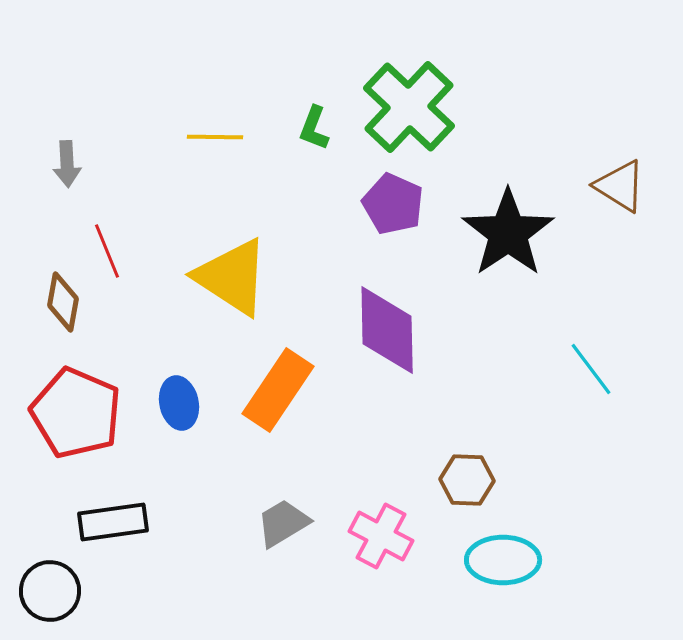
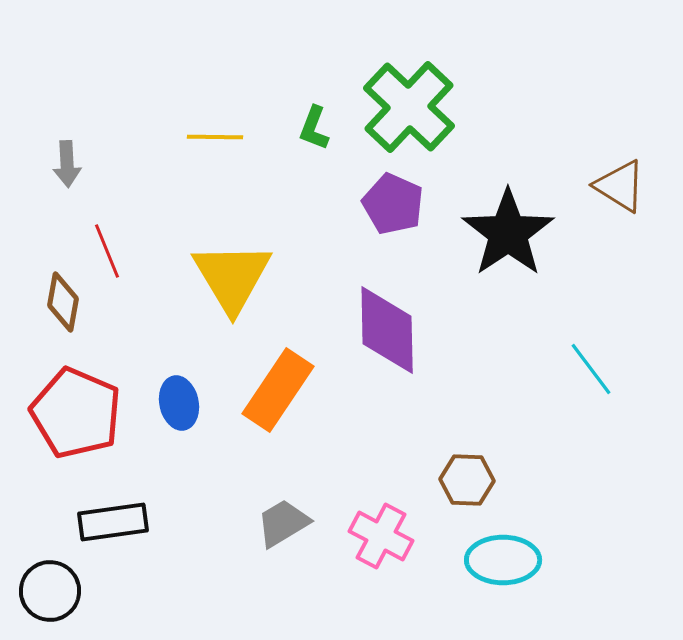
yellow triangle: rotated 26 degrees clockwise
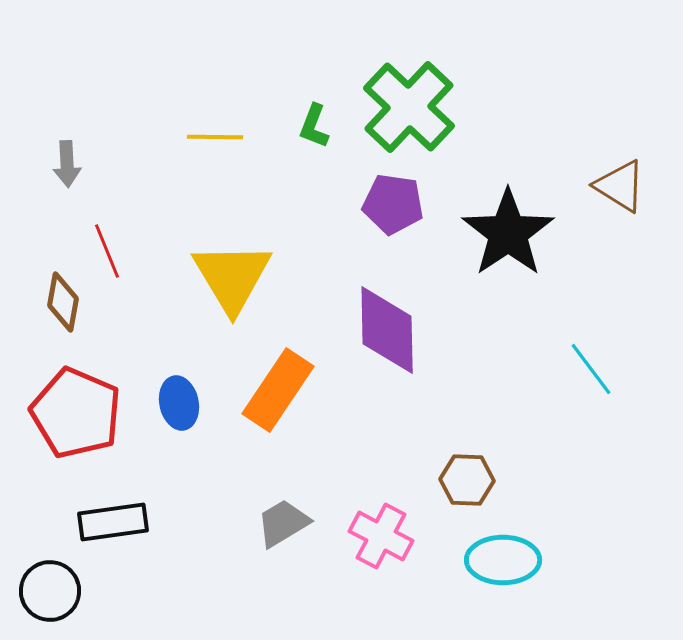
green L-shape: moved 2 px up
purple pentagon: rotated 16 degrees counterclockwise
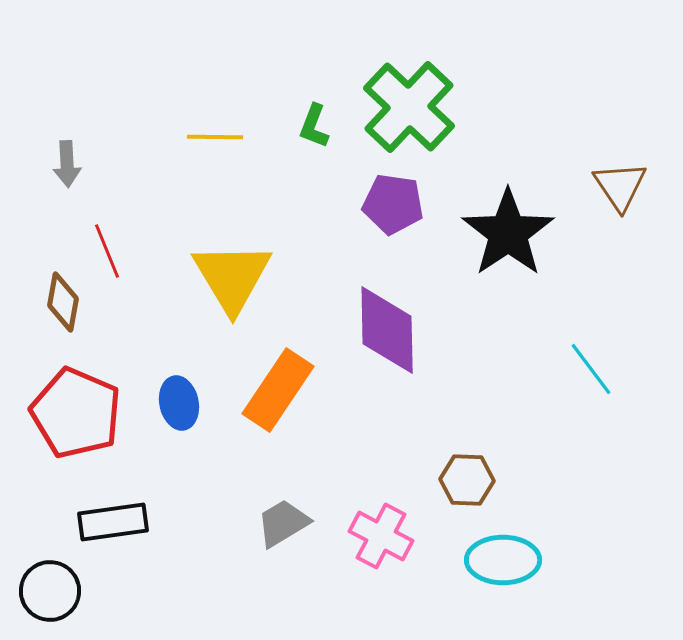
brown triangle: rotated 24 degrees clockwise
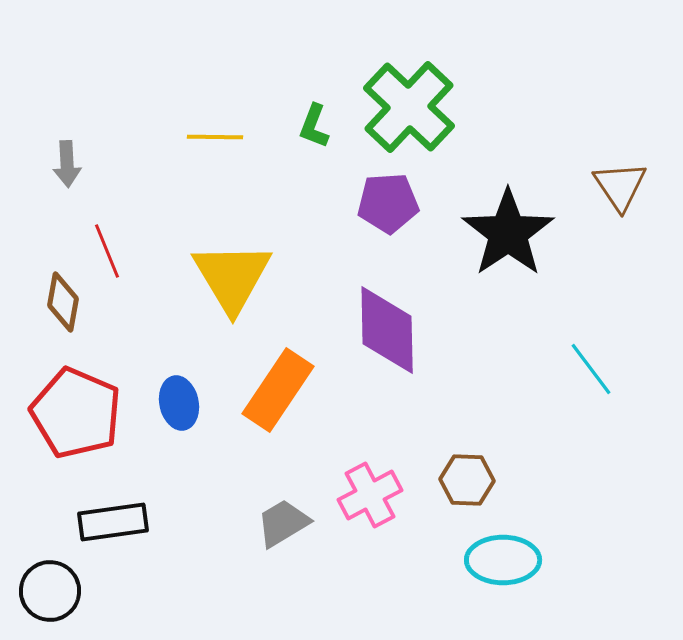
purple pentagon: moved 5 px left, 1 px up; rotated 12 degrees counterclockwise
pink cross: moved 11 px left, 41 px up; rotated 34 degrees clockwise
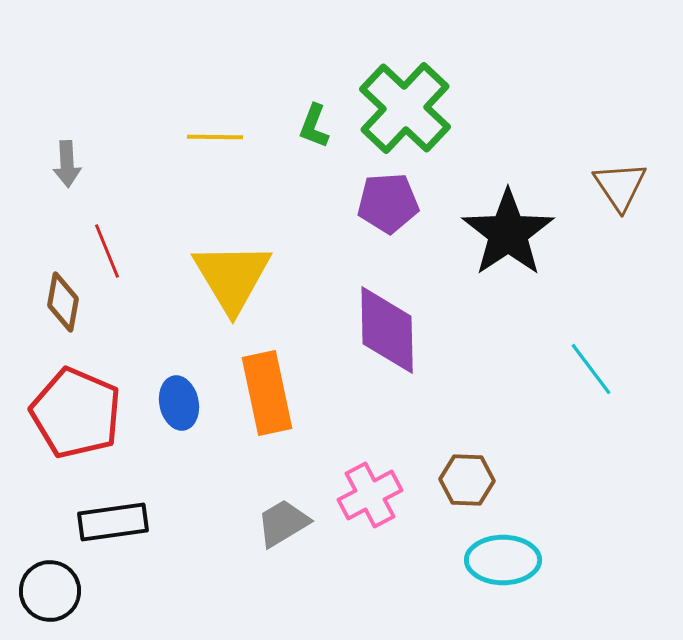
green cross: moved 4 px left, 1 px down
orange rectangle: moved 11 px left, 3 px down; rotated 46 degrees counterclockwise
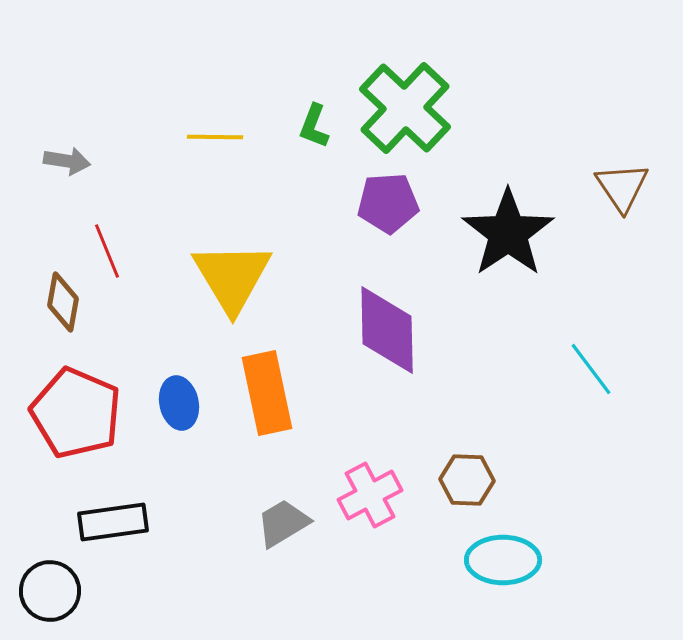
gray arrow: moved 3 px up; rotated 78 degrees counterclockwise
brown triangle: moved 2 px right, 1 px down
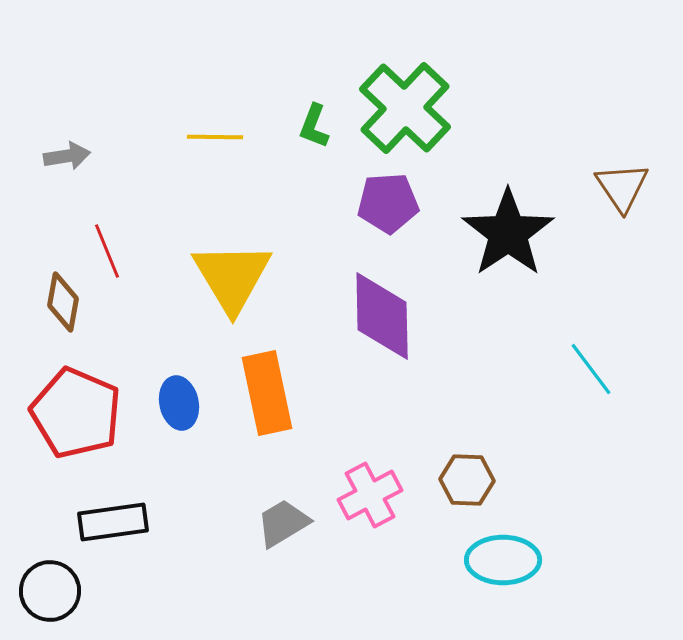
gray arrow: moved 5 px up; rotated 18 degrees counterclockwise
purple diamond: moved 5 px left, 14 px up
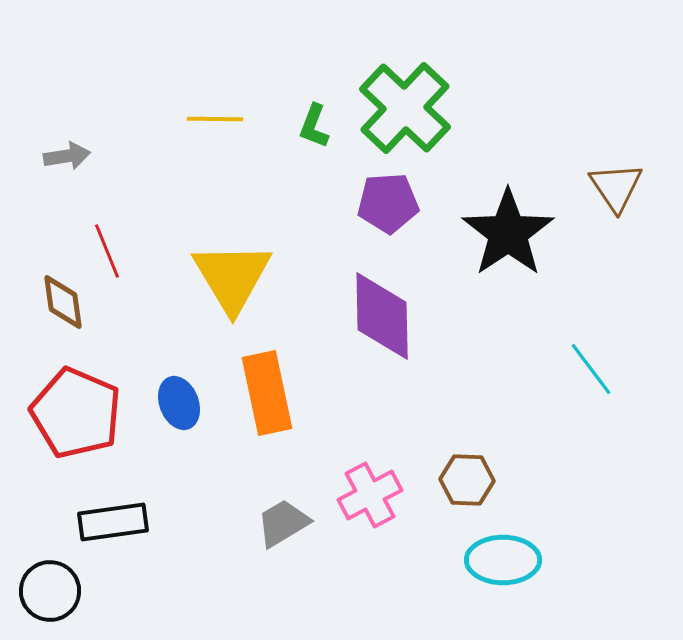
yellow line: moved 18 px up
brown triangle: moved 6 px left
brown diamond: rotated 18 degrees counterclockwise
blue ellipse: rotated 9 degrees counterclockwise
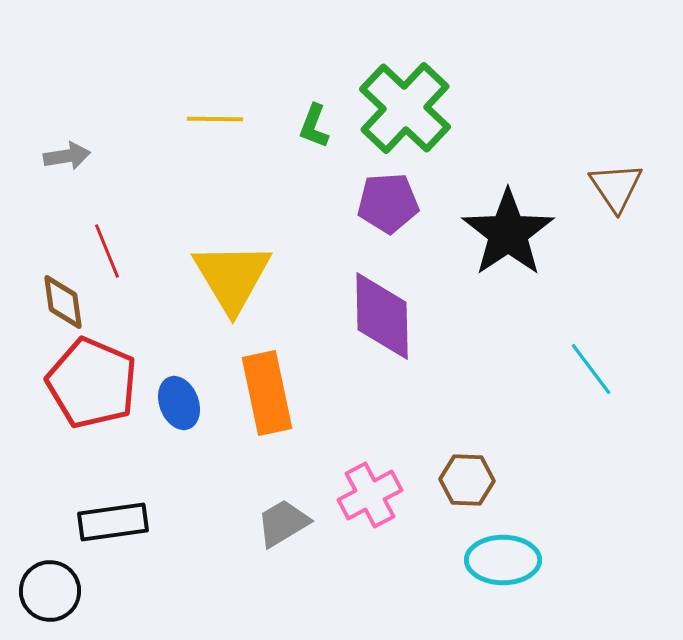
red pentagon: moved 16 px right, 30 px up
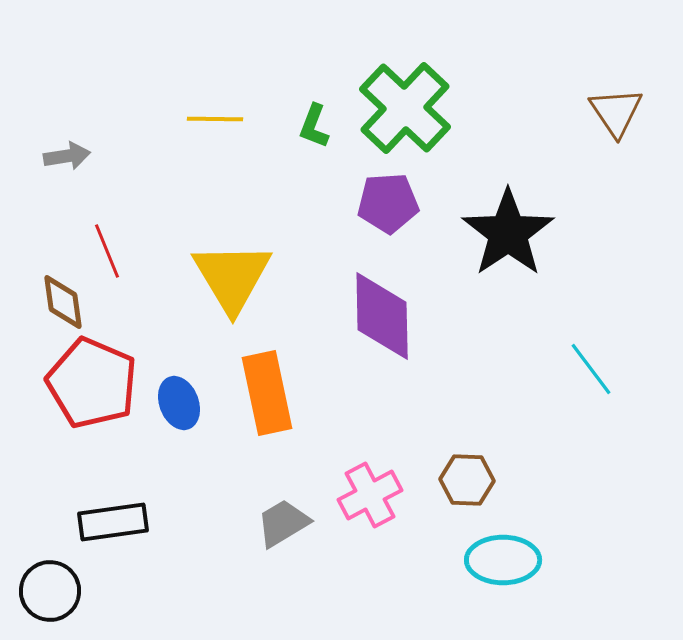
brown triangle: moved 75 px up
